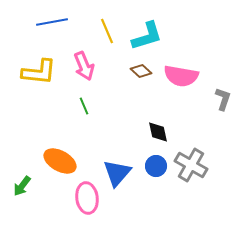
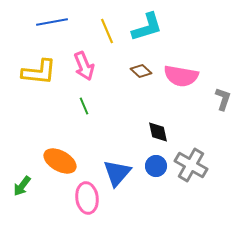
cyan L-shape: moved 9 px up
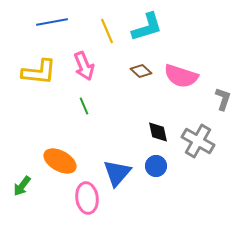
pink semicircle: rotated 8 degrees clockwise
gray cross: moved 7 px right, 24 px up
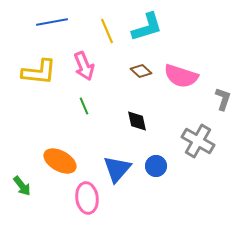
black diamond: moved 21 px left, 11 px up
blue triangle: moved 4 px up
green arrow: rotated 75 degrees counterclockwise
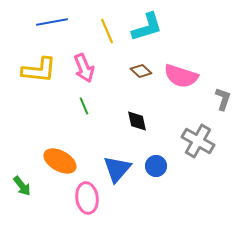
pink arrow: moved 2 px down
yellow L-shape: moved 2 px up
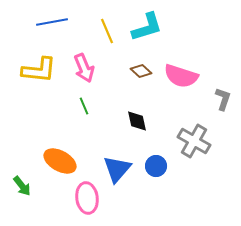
gray cross: moved 4 px left
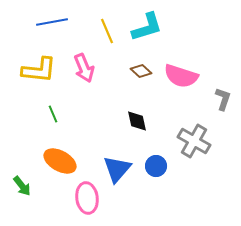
green line: moved 31 px left, 8 px down
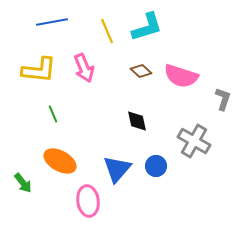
green arrow: moved 1 px right, 3 px up
pink ellipse: moved 1 px right, 3 px down
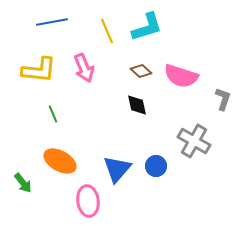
black diamond: moved 16 px up
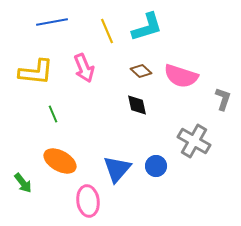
yellow L-shape: moved 3 px left, 2 px down
